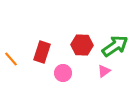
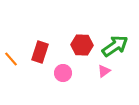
red rectangle: moved 2 px left
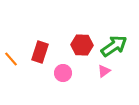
green arrow: moved 1 px left
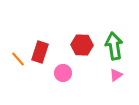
green arrow: rotated 64 degrees counterclockwise
orange line: moved 7 px right
pink triangle: moved 12 px right, 4 px down
